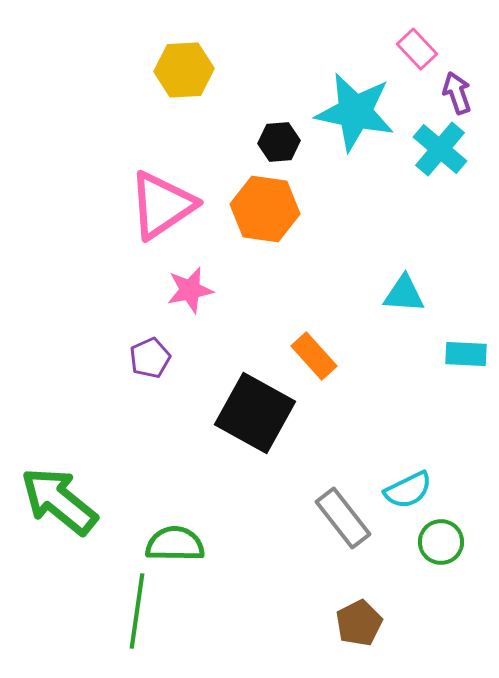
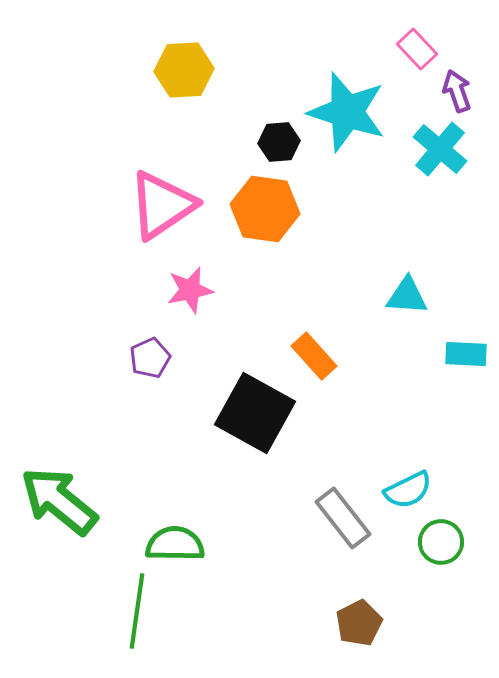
purple arrow: moved 2 px up
cyan star: moved 8 px left; rotated 6 degrees clockwise
cyan triangle: moved 3 px right, 2 px down
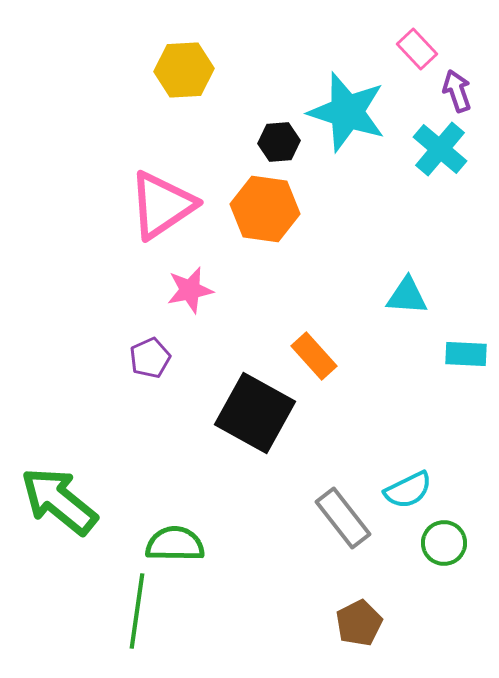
green circle: moved 3 px right, 1 px down
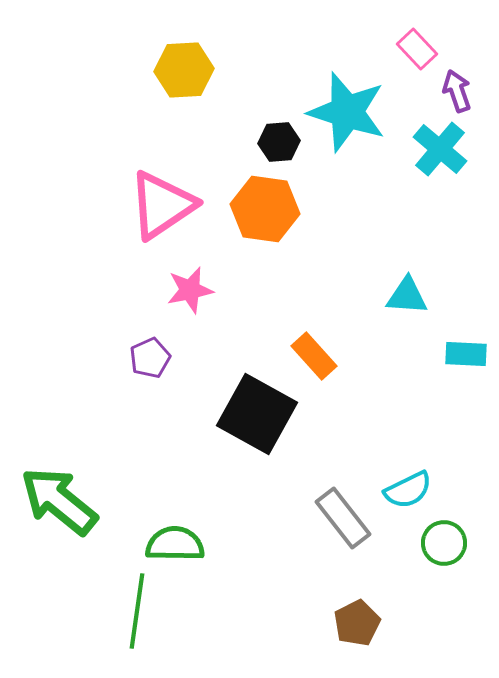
black square: moved 2 px right, 1 px down
brown pentagon: moved 2 px left
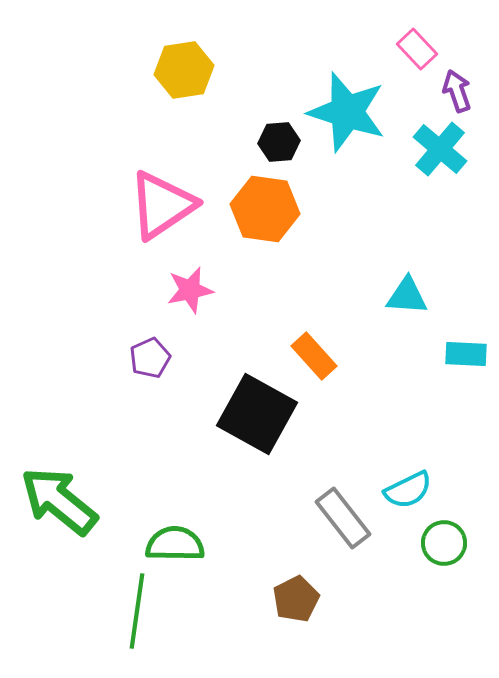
yellow hexagon: rotated 6 degrees counterclockwise
brown pentagon: moved 61 px left, 24 px up
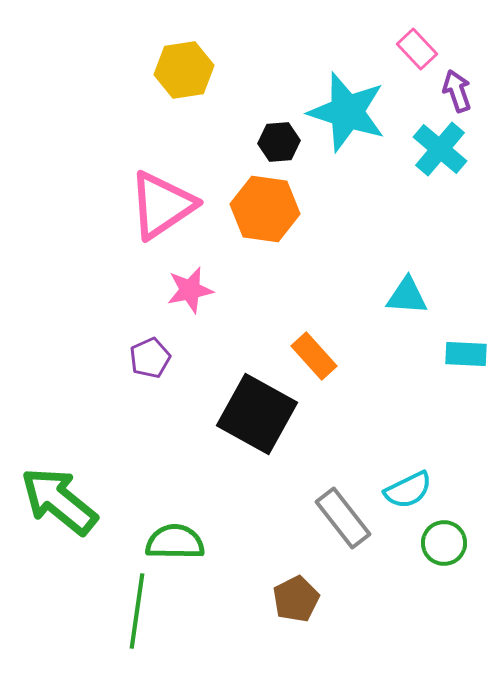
green semicircle: moved 2 px up
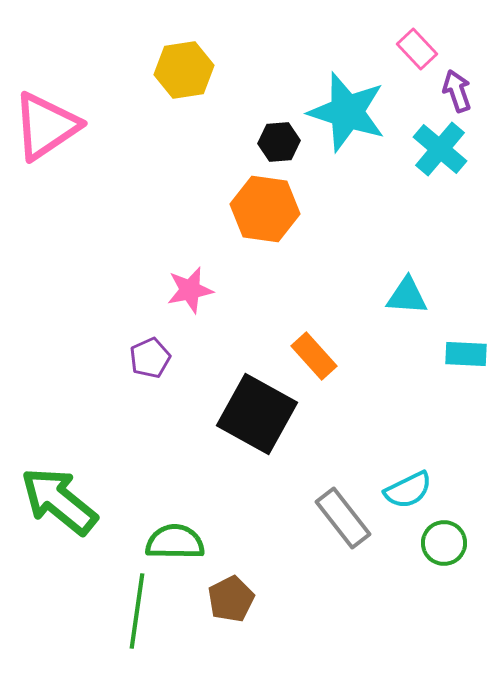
pink triangle: moved 116 px left, 79 px up
brown pentagon: moved 65 px left
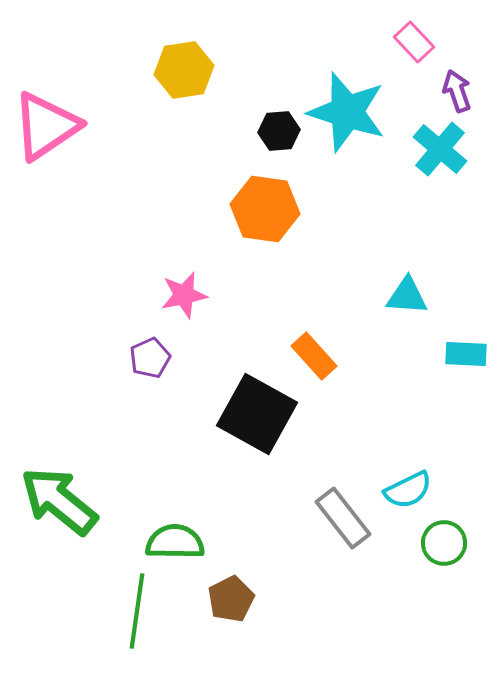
pink rectangle: moved 3 px left, 7 px up
black hexagon: moved 11 px up
pink star: moved 6 px left, 5 px down
